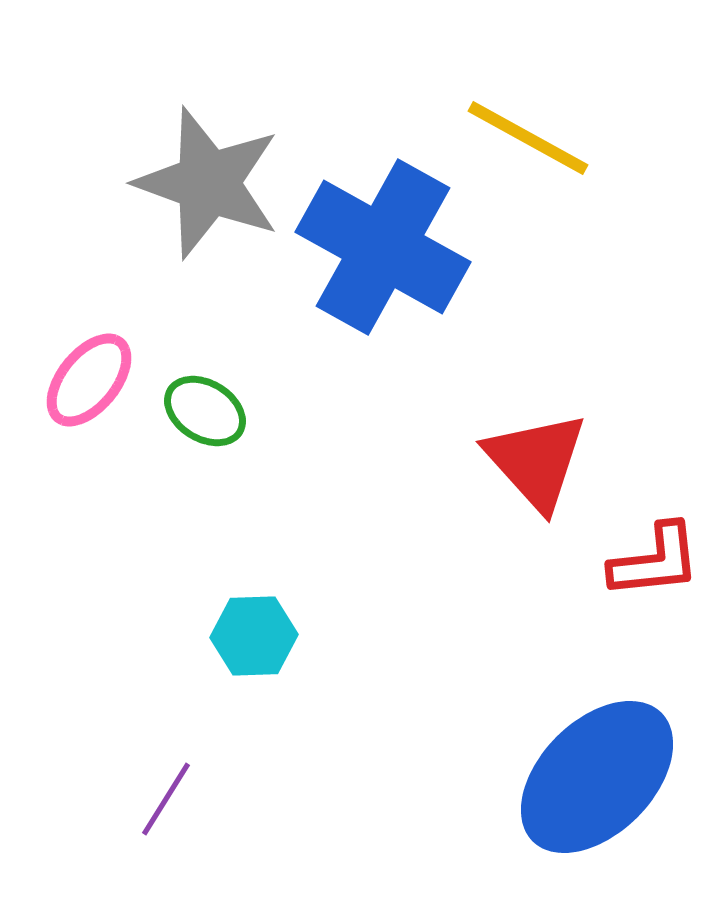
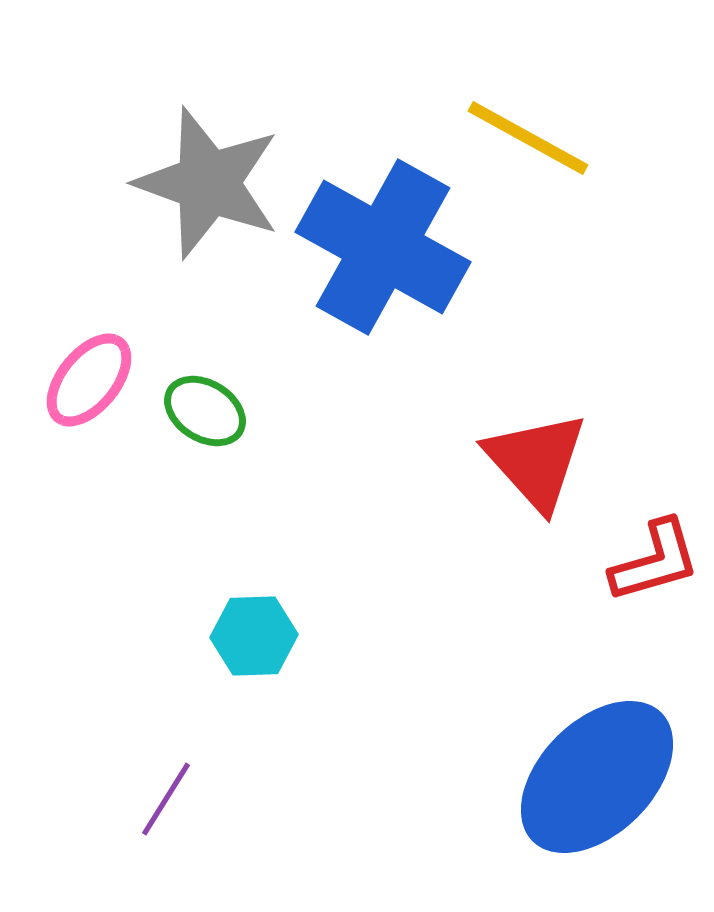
red L-shape: rotated 10 degrees counterclockwise
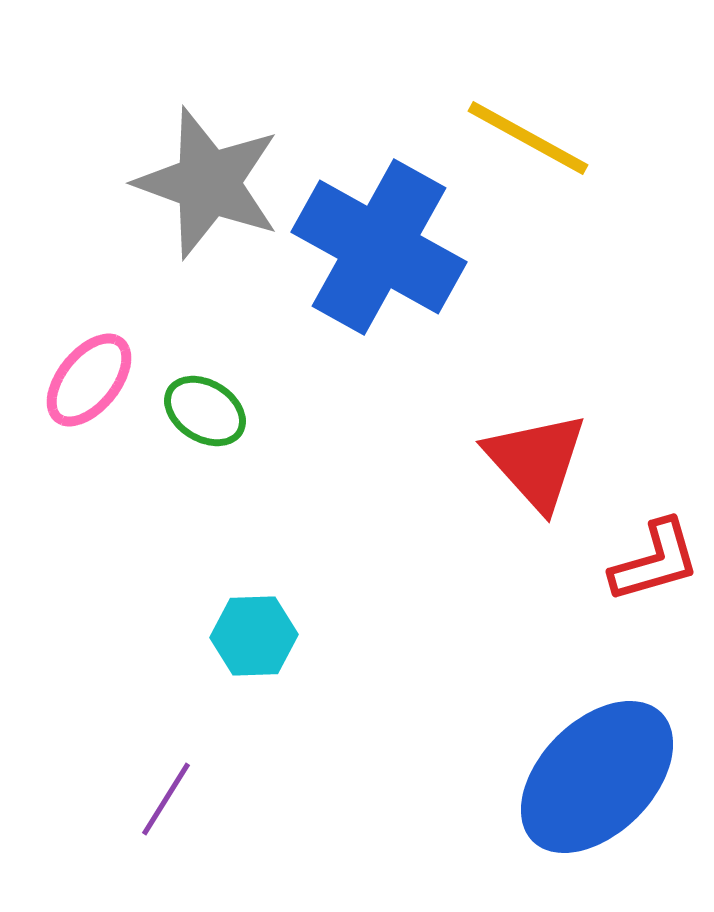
blue cross: moved 4 px left
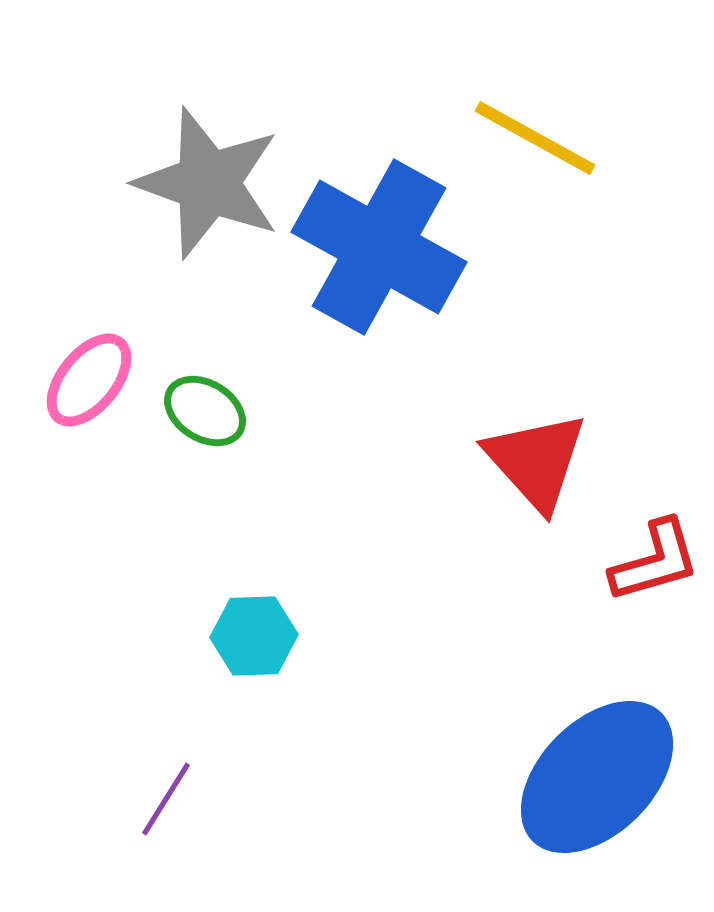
yellow line: moved 7 px right
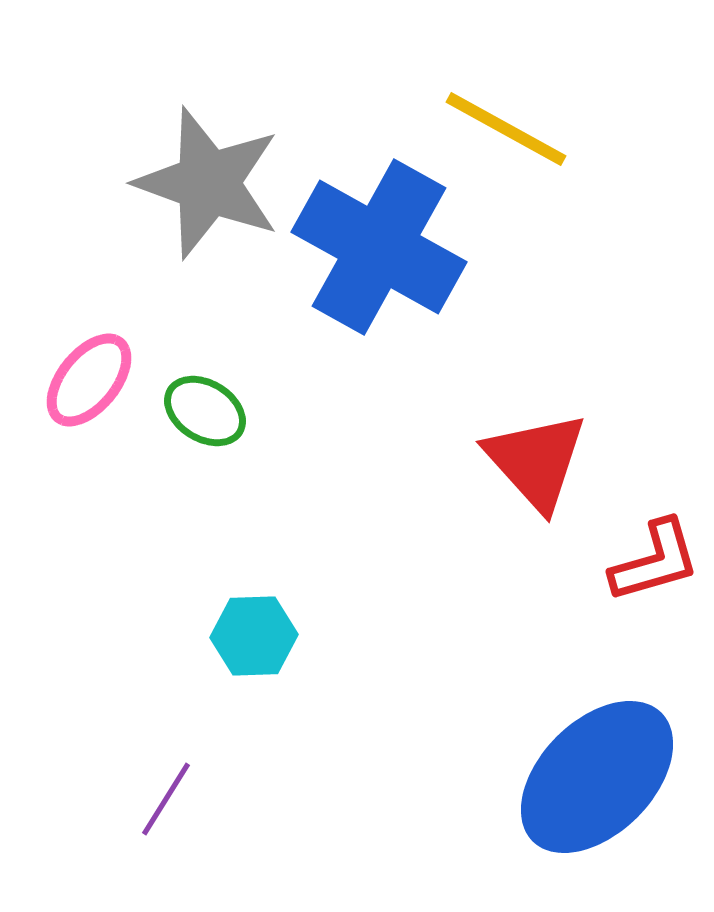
yellow line: moved 29 px left, 9 px up
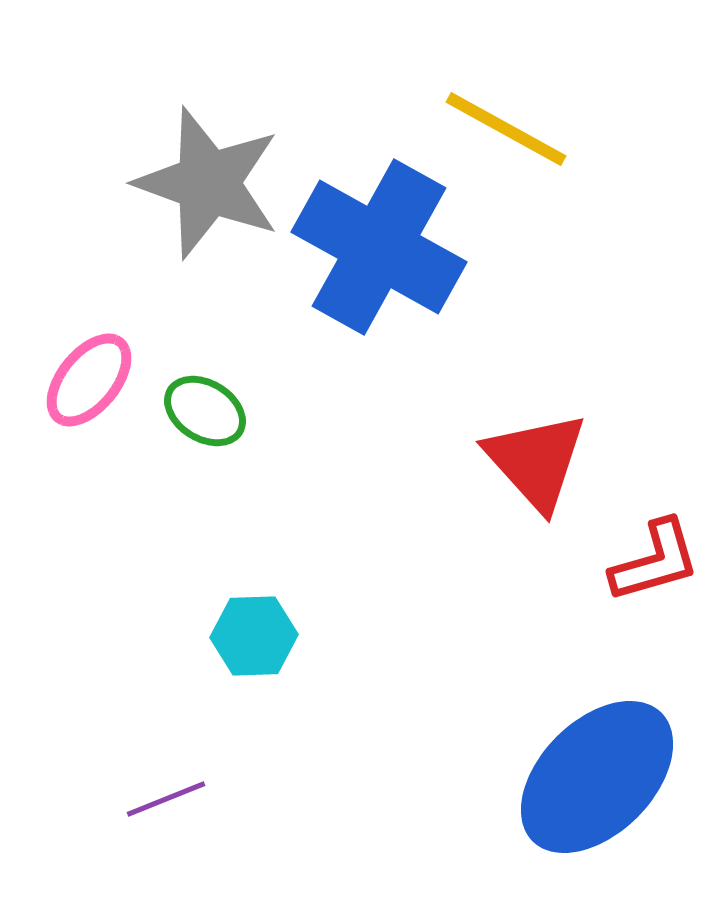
purple line: rotated 36 degrees clockwise
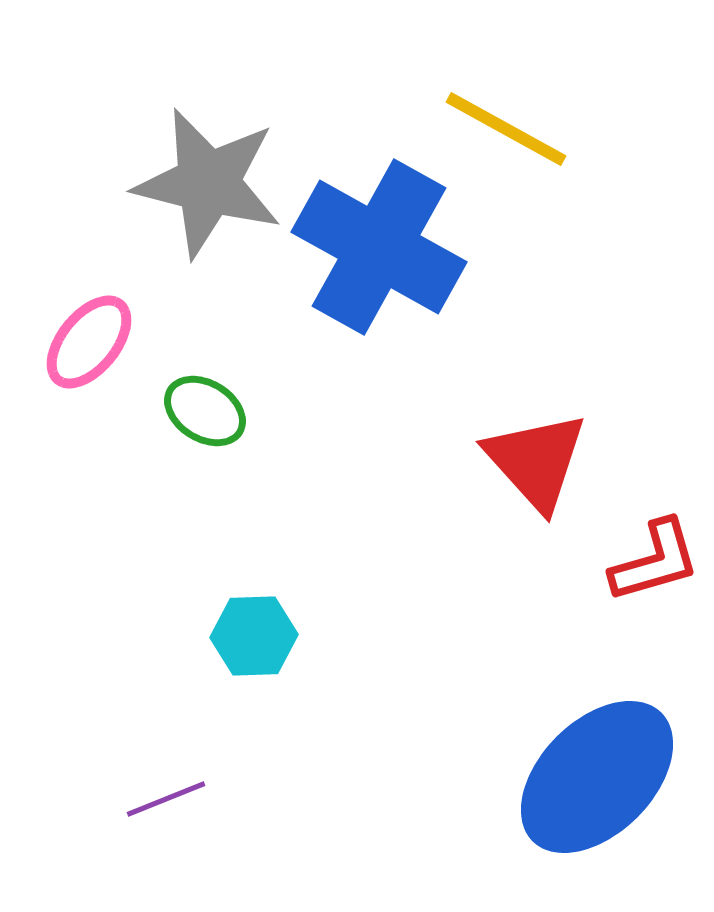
gray star: rotated 6 degrees counterclockwise
pink ellipse: moved 38 px up
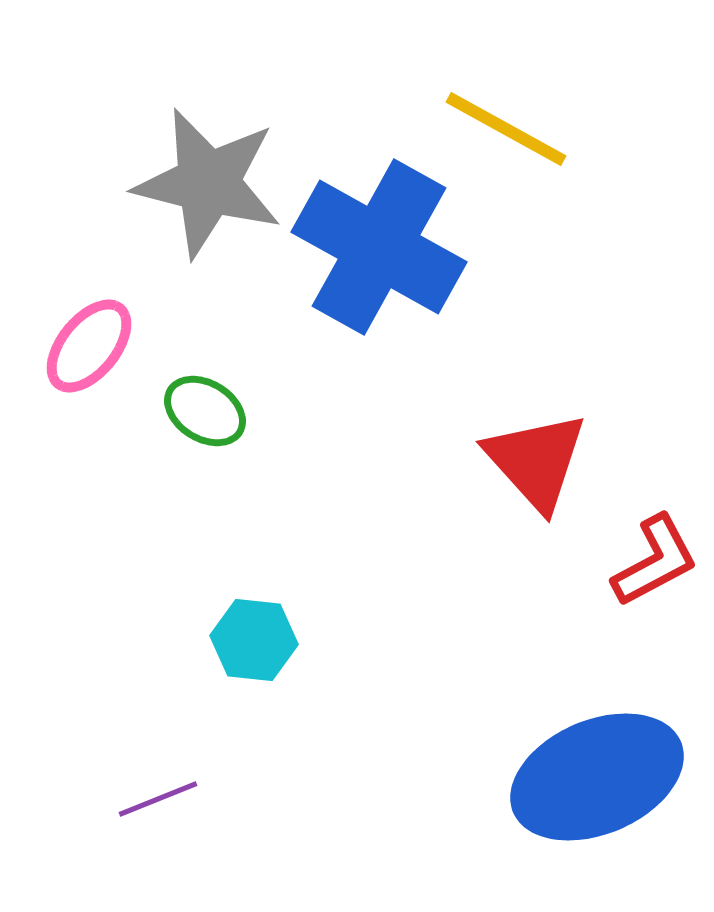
pink ellipse: moved 4 px down
red L-shape: rotated 12 degrees counterclockwise
cyan hexagon: moved 4 px down; rotated 8 degrees clockwise
blue ellipse: rotated 22 degrees clockwise
purple line: moved 8 px left
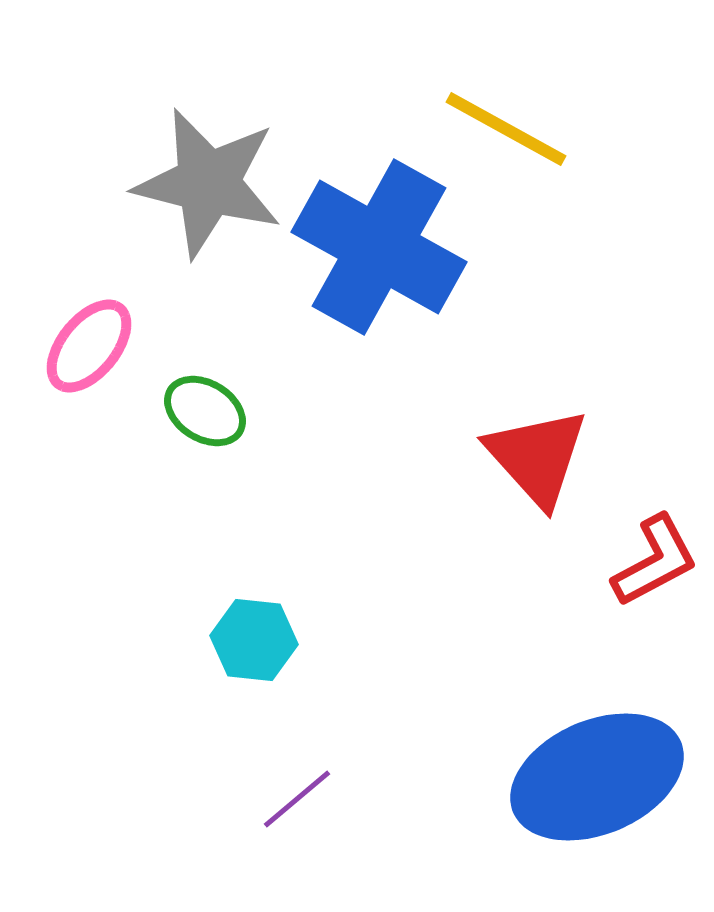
red triangle: moved 1 px right, 4 px up
purple line: moved 139 px right; rotated 18 degrees counterclockwise
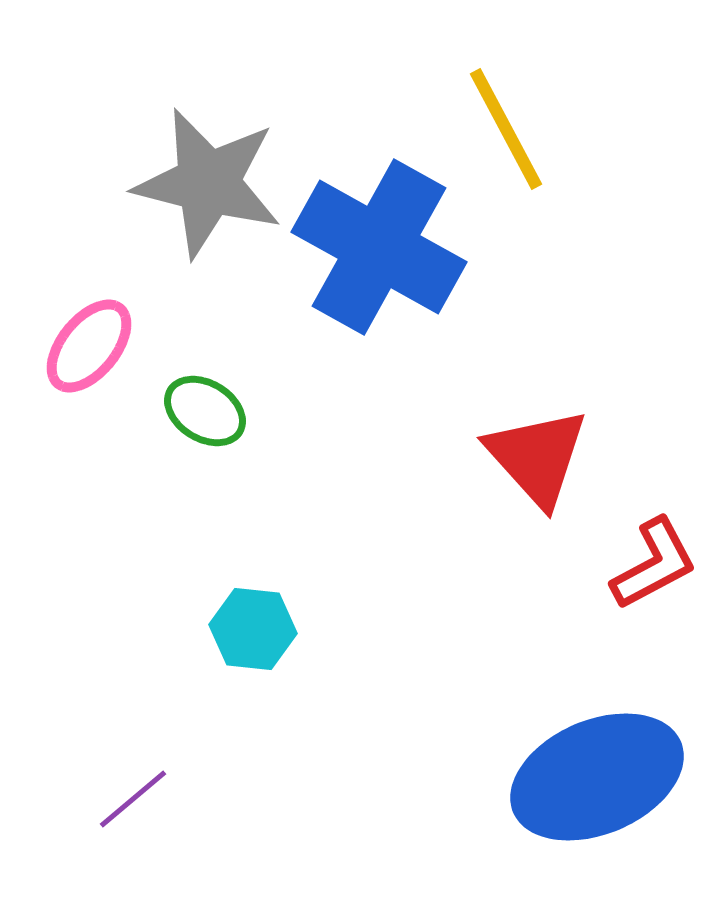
yellow line: rotated 33 degrees clockwise
red L-shape: moved 1 px left, 3 px down
cyan hexagon: moved 1 px left, 11 px up
purple line: moved 164 px left
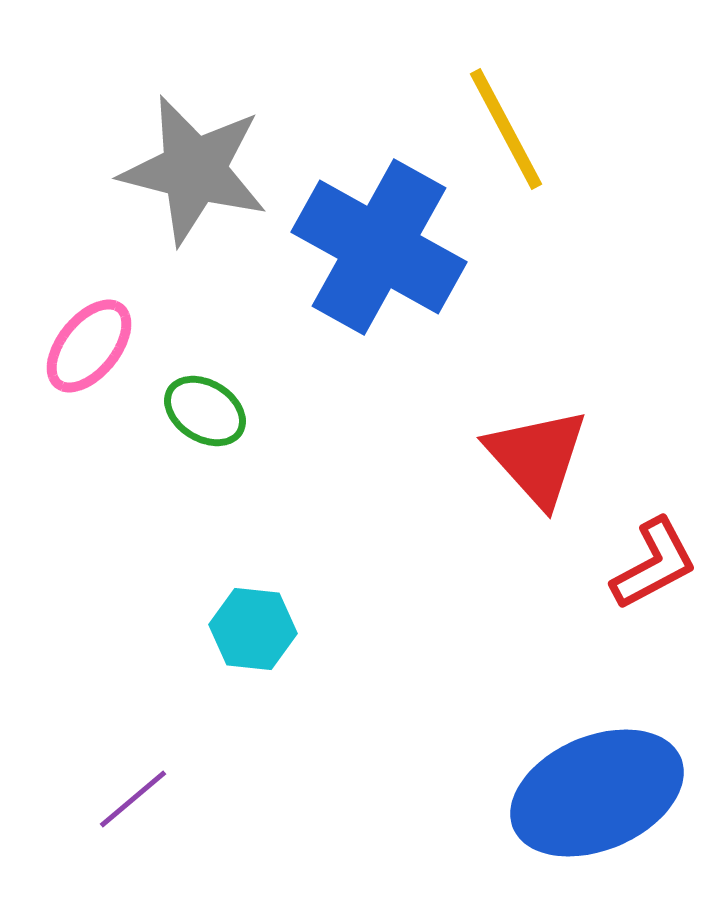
gray star: moved 14 px left, 13 px up
blue ellipse: moved 16 px down
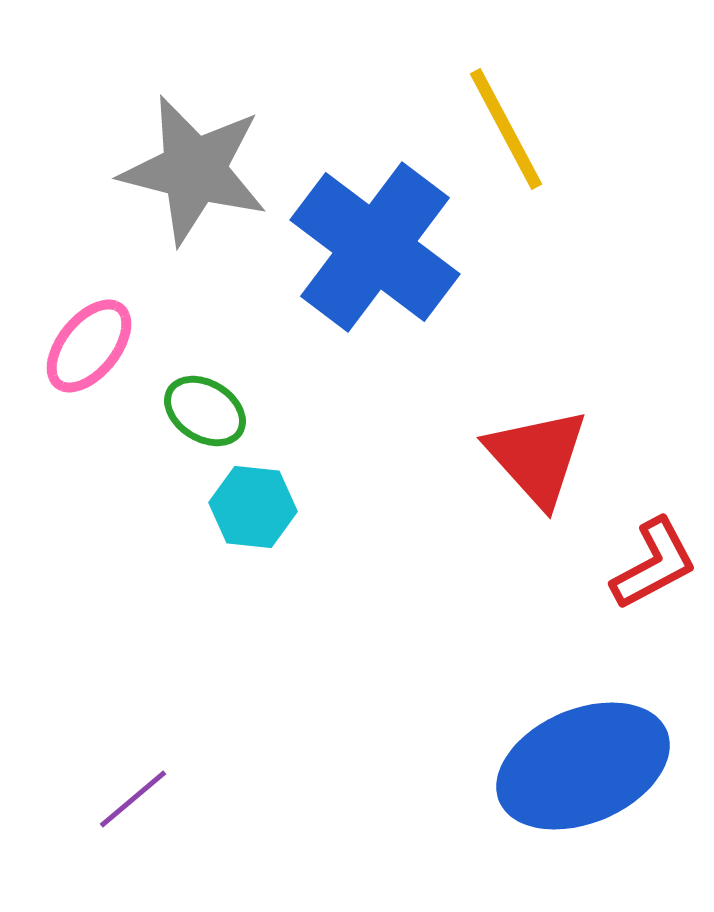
blue cross: moved 4 px left; rotated 8 degrees clockwise
cyan hexagon: moved 122 px up
blue ellipse: moved 14 px left, 27 px up
